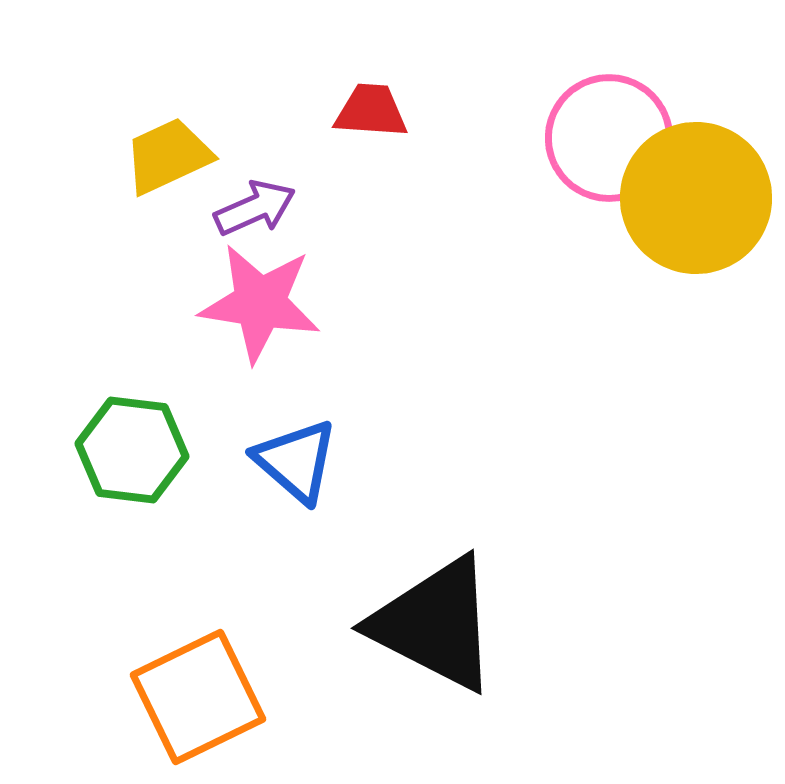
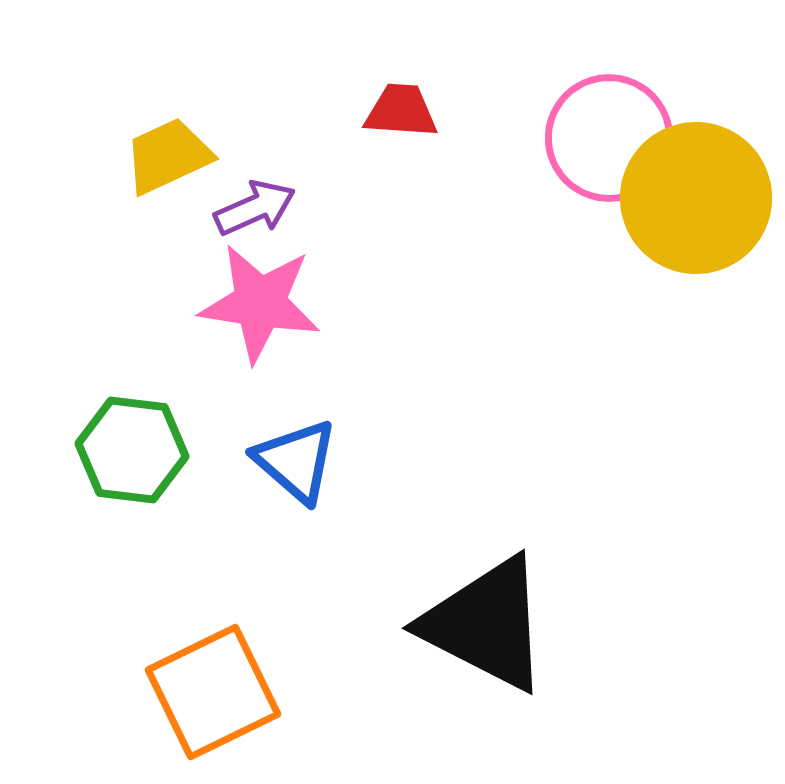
red trapezoid: moved 30 px right
black triangle: moved 51 px right
orange square: moved 15 px right, 5 px up
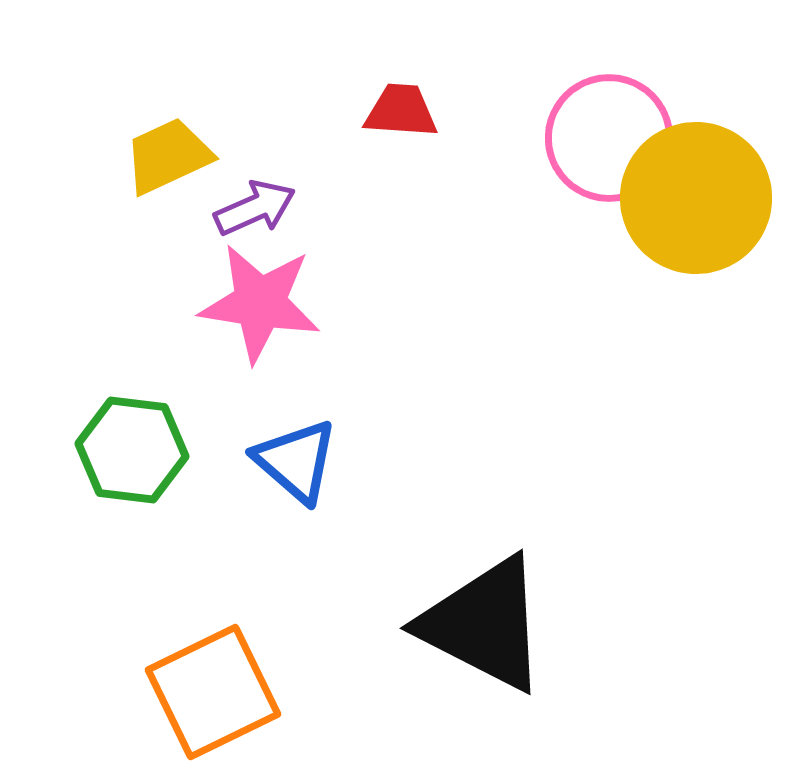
black triangle: moved 2 px left
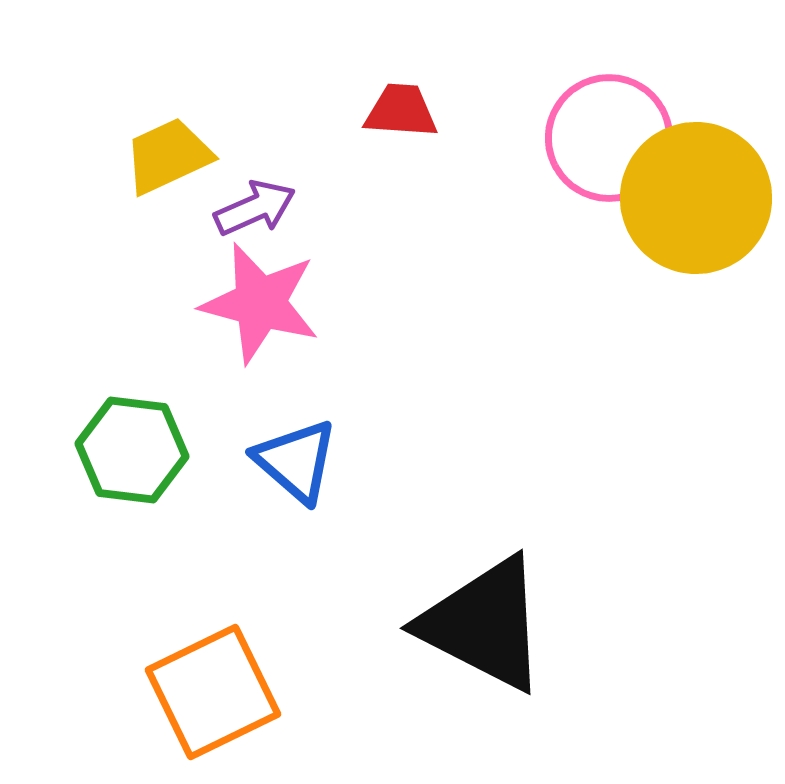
pink star: rotated 6 degrees clockwise
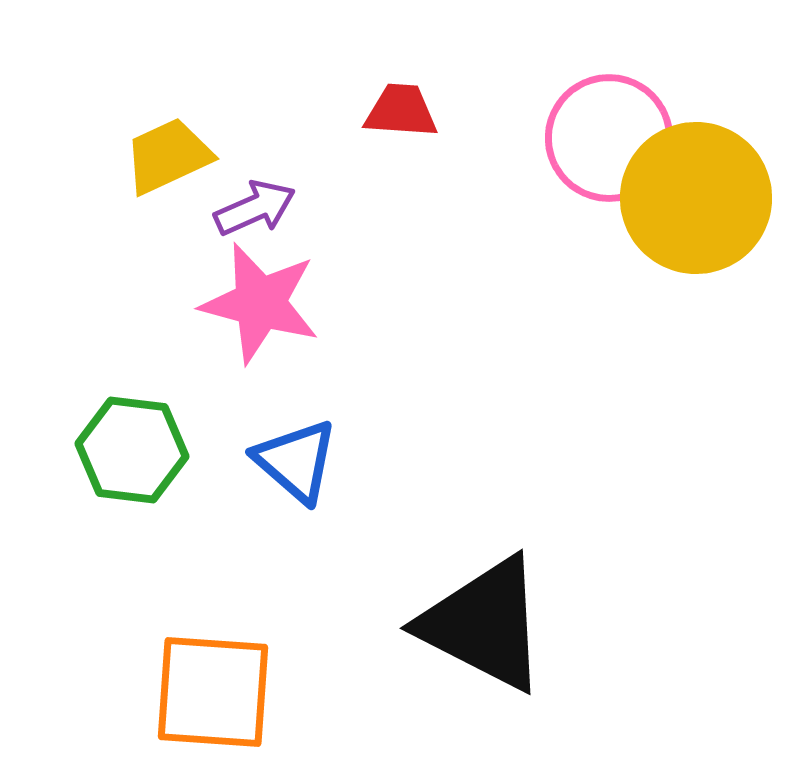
orange square: rotated 30 degrees clockwise
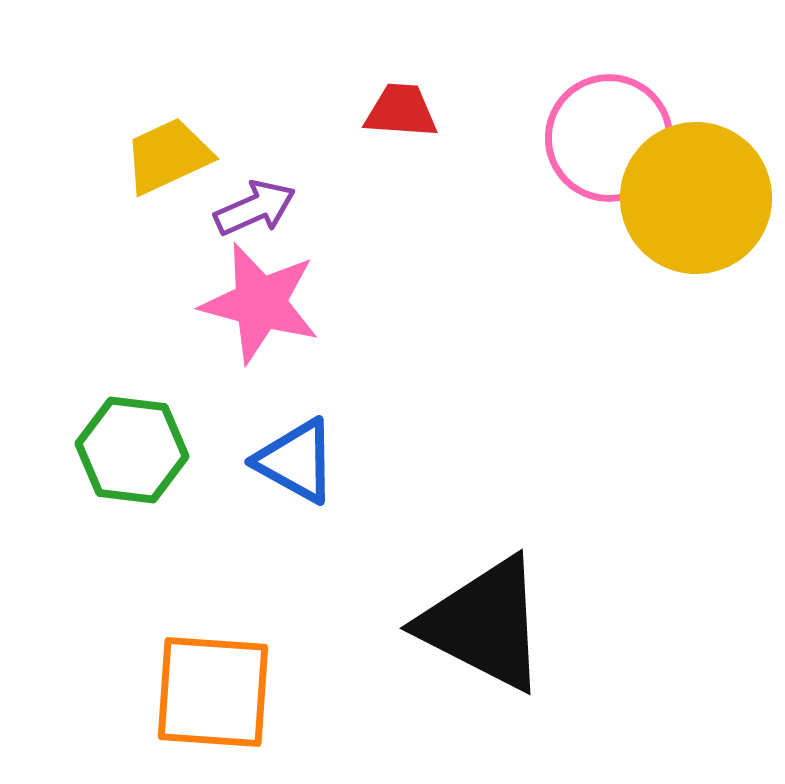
blue triangle: rotated 12 degrees counterclockwise
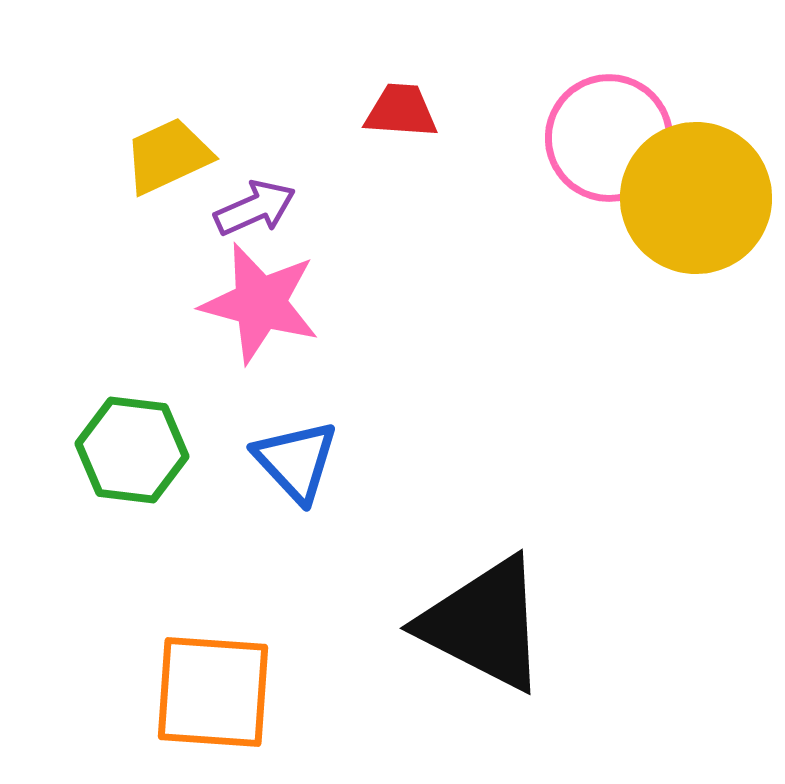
blue triangle: rotated 18 degrees clockwise
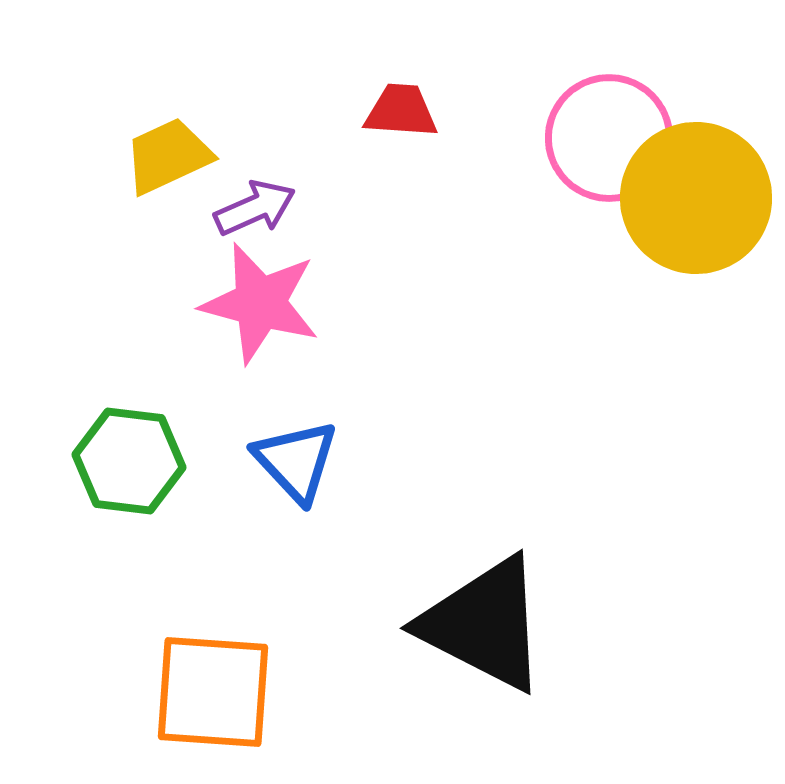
green hexagon: moved 3 px left, 11 px down
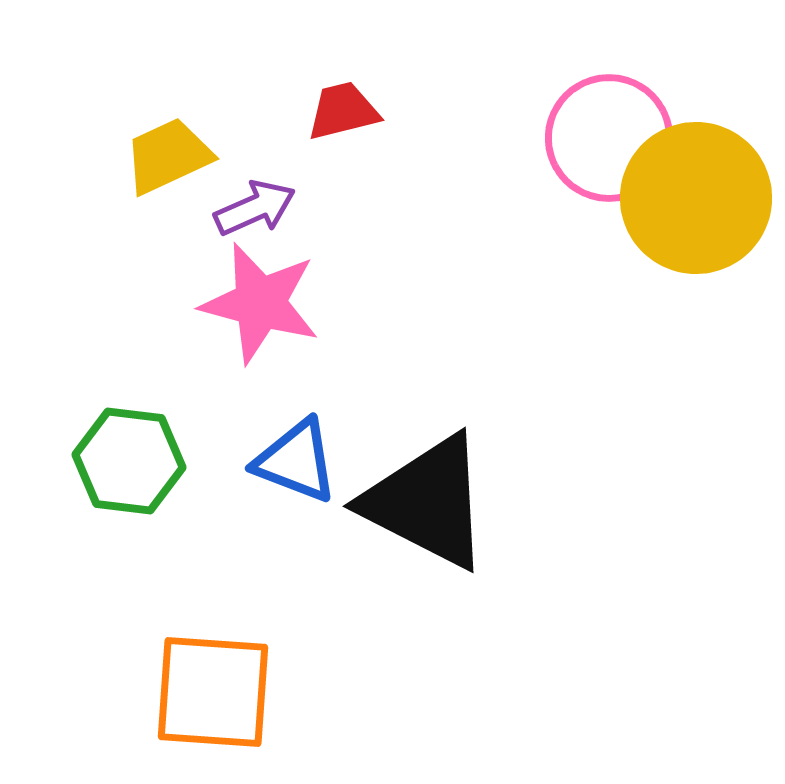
red trapezoid: moved 58 px left; rotated 18 degrees counterclockwise
blue triangle: rotated 26 degrees counterclockwise
black triangle: moved 57 px left, 122 px up
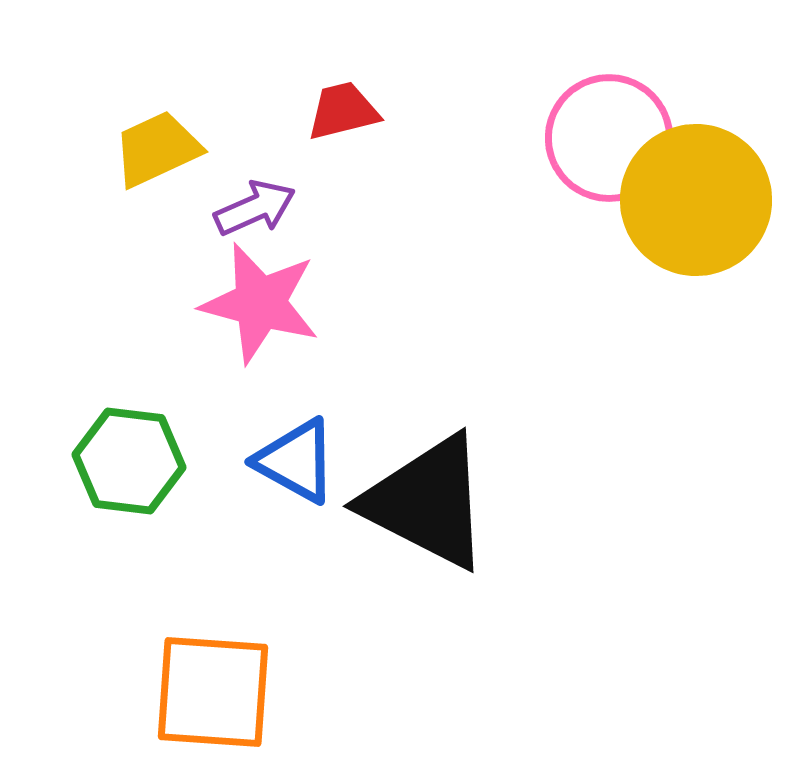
yellow trapezoid: moved 11 px left, 7 px up
yellow circle: moved 2 px down
blue triangle: rotated 8 degrees clockwise
